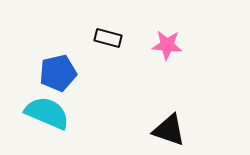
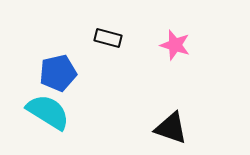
pink star: moved 8 px right; rotated 12 degrees clockwise
cyan semicircle: moved 1 px right, 1 px up; rotated 9 degrees clockwise
black triangle: moved 2 px right, 2 px up
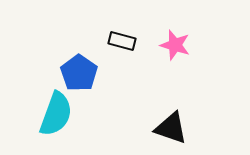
black rectangle: moved 14 px right, 3 px down
blue pentagon: moved 21 px right; rotated 24 degrees counterclockwise
cyan semicircle: moved 8 px right, 2 px down; rotated 78 degrees clockwise
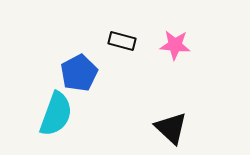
pink star: rotated 12 degrees counterclockwise
blue pentagon: rotated 9 degrees clockwise
black triangle: rotated 24 degrees clockwise
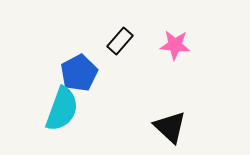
black rectangle: moved 2 px left; rotated 64 degrees counterclockwise
cyan semicircle: moved 6 px right, 5 px up
black triangle: moved 1 px left, 1 px up
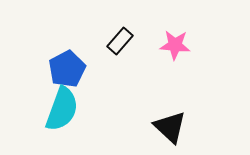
blue pentagon: moved 12 px left, 4 px up
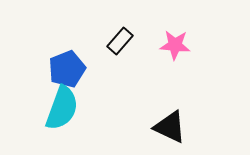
blue pentagon: rotated 6 degrees clockwise
cyan semicircle: moved 1 px up
black triangle: rotated 18 degrees counterclockwise
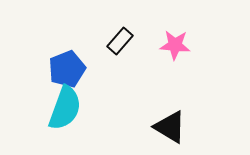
cyan semicircle: moved 3 px right
black triangle: rotated 6 degrees clockwise
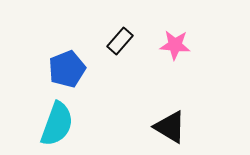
cyan semicircle: moved 8 px left, 16 px down
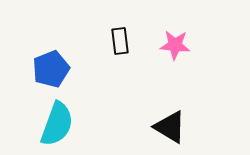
black rectangle: rotated 48 degrees counterclockwise
blue pentagon: moved 16 px left
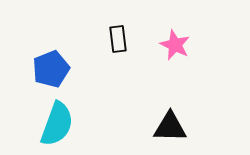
black rectangle: moved 2 px left, 2 px up
pink star: rotated 20 degrees clockwise
black triangle: rotated 30 degrees counterclockwise
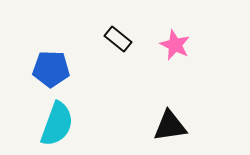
black rectangle: rotated 44 degrees counterclockwise
blue pentagon: rotated 24 degrees clockwise
black triangle: moved 1 px up; rotated 9 degrees counterclockwise
